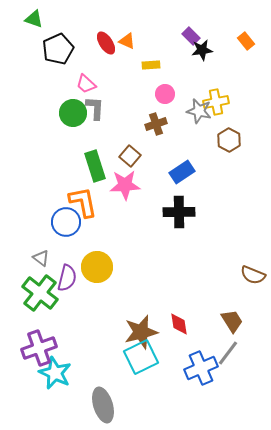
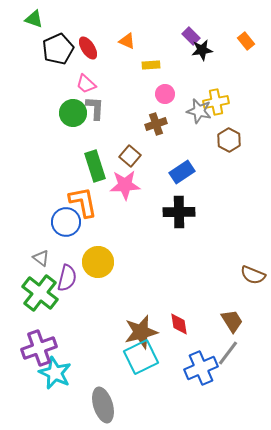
red ellipse: moved 18 px left, 5 px down
yellow circle: moved 1 px right, 5 px up
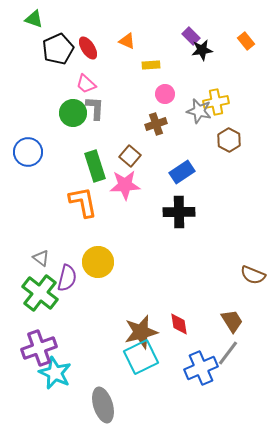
blue circle: moved 38 px left, 70 px up
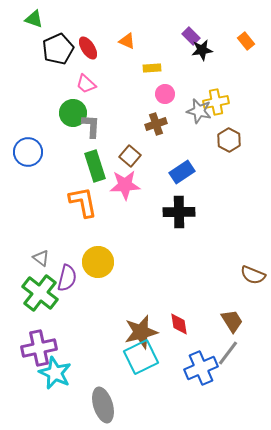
yellow rectangle: moved 1 px right, 3 px down
gray L-shape: moved 4 px left, 18 px down
purple cross: rotated 8 degrees clockwise
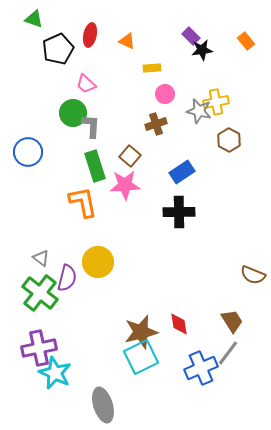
red ellipse: moved 2 px right, 13 px up; rotated 45 degrees clockwise
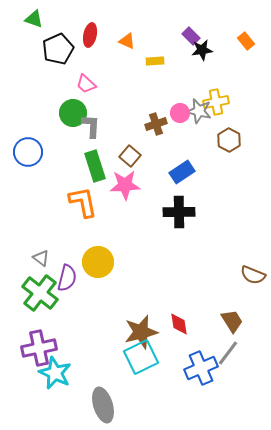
yellow rectangle: moved 3 px right, 7 px up
pink circle: moved 15 px right, 19 px down
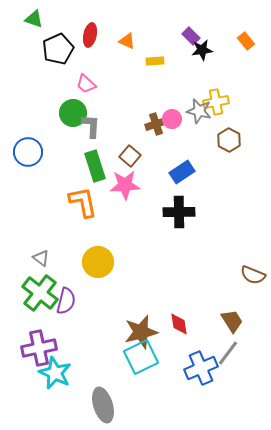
pink circle: moved 8 px left, 6 px down
purple semicircle: moved 1 px left, 23 px down
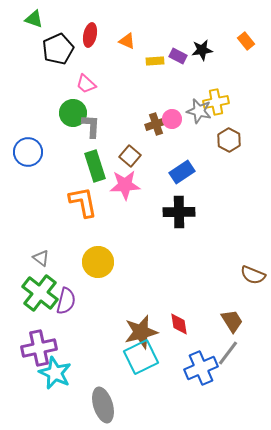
purple rectangle: moved 13 px left, 20 px down; rotated 18 degrees counterclockwise
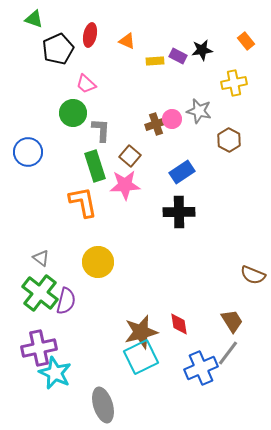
yellow cross: moved 18 px right, 19 px up
gray L-shape: moved 10 px right, 4 px down
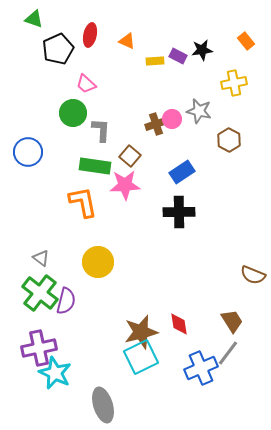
green rectangle: rotated 64 degrees counterclockwise
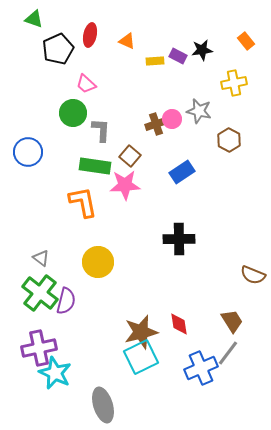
black cross: moved 27 px down
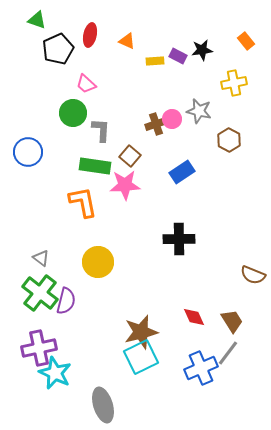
green triangle: moved 3 px right, 1 px down
red diamond: moved 15 px right, 7 px up; rotated 15 degrees counterclockwise
